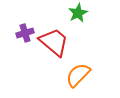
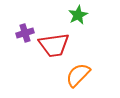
green star: moved 2 px down
red trapezoid: moved 3 px down; rotated 132 degrees clockwise
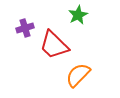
purple cross: moved 5 px up
red trapezoid: rotated 52 degrees clockwise
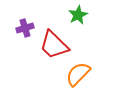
orange semicircle: moved 1 px up
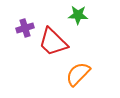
green star: rotated 30 degrees clockwise
red trapezoid: moved 1 px left, 3 px up
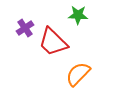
purple cross: rotated 18 degrees counterclockwise
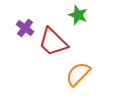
green star: rotated 18 degrees clockwise
purple cross: rotated 18 degrees counterclockwise
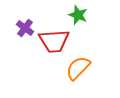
red trapezoid: moved 1 px right, 1 px up; rotated 48 degrees counterclockwise
orange semicircle: moved 6 px up
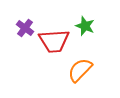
green star: moved 7 px right, 11 px down
orange semicircle: moved 2 px right, 2 px down
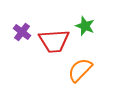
purple cross: moved 3 px left, 4 px down
